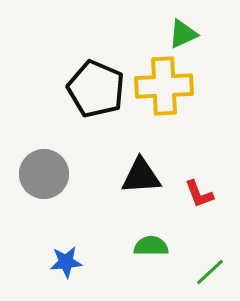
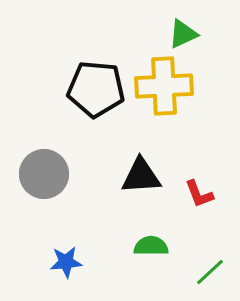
black pentagon: rotated 18 degrees counterclockwise
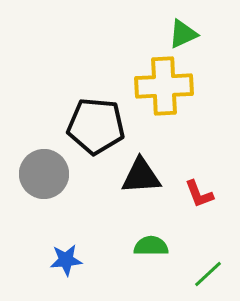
black pentagon: moved 37 px down
blue star: moved 2 px up
green line: moved 2 px left, 2 px down
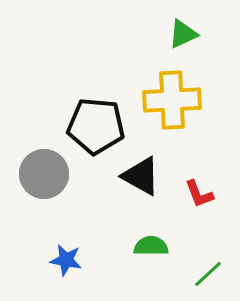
yellow cross: moved 8 px right, 14 px down
black triangle: rotated 33 degrees clockwise
blue star: rotated 16 degrees clockwise
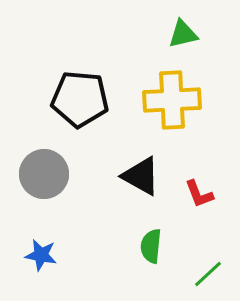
green triangle: rotated 12 degrees clockwise
black pentagon: moved 16 px left, 27 px up
green semicircle: rotated 84 degrees counterclockwise
blue star: moved 25 px left, 5 px up
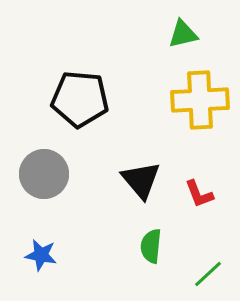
yellow cross: moved 28 px right
black triangle: moved 4 px down; rotated 21 degrees clockwise
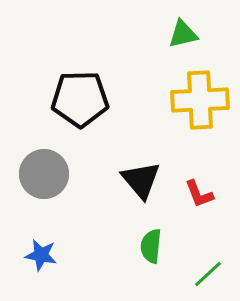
black pentagon: rotated 6 degrees counterclockwise
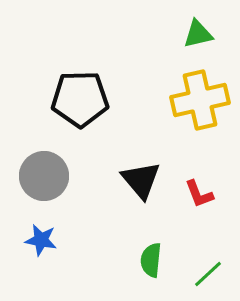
green triangle: moved 15 px right
yellow cross: rotated 10 degrees counterclockwise
gray circle: moved 2 px down
green semicircle: moved 14 px down
blue star: moved 15 px up
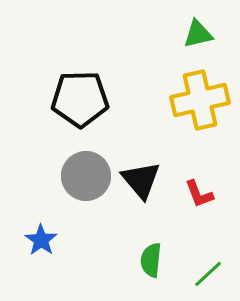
gray circle: moved 42 px right
blue star: rotated 24 degrees clockwise
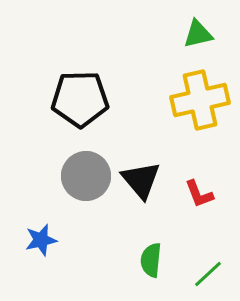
blue star: rotated 24 degrees clockwise
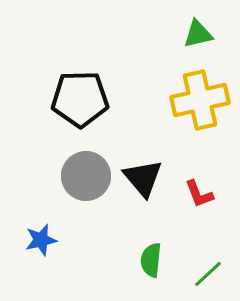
black triangle: moved 2 px right, 2 px up
